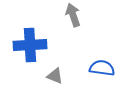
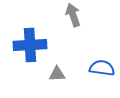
gray triangle: moved 2 px right, 2 px up; rotated 24 degrees counterclockwise
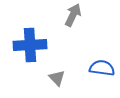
gray arrow: rotated 45 degrees clockwise
gray triangle: moved 4 px down; rotated 48 degrees clockwise
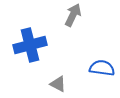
blue cross: rotated 12 degrees counterclockwise
gray triangle: moved 1 px right, 6 px down; rotated 18 degrees counterclockwise
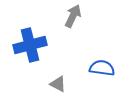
gray arrow: moved 1 px down
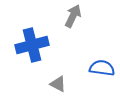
blue cross: moved 2 px right
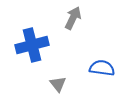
gray arrow: moved 2 px down
gray triangle: rotated 24 degrees clockwise
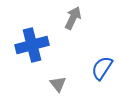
blue semicircle: rotated 65 degrees counterclockwise
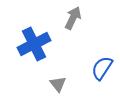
blue cross: moved 2 px right, 1 px up; rotated 12 degrees counterclockwise
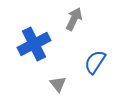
gray arrow: moved 1 px right, 1 px down
blue semicircle: moved 7 px left, 6 px up
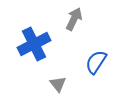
blue semicircle: moved 1 px right
